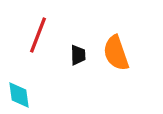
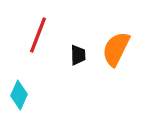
orange semicircle: moved 4 px up; rotated 45 degrees clockwise
cyan diamond: rotated 32 degrees clockwise
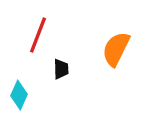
black trapezoid: moved 17 px left, 14 px down
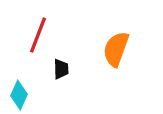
orange semicircle: rotated 6 degrees counterclockwise
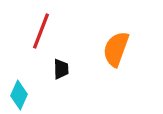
red line: moved 3 px right, 4 px up
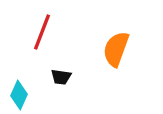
red line: moved 1 px right, 1 px down
black trapezoid: moved 8 px down; rotated 100 degrees clockwise
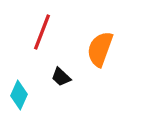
orange semicircle: moved 16 px left
black trapezoid: rotated 35 degrees clockwise
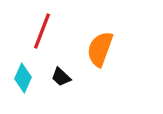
red line: moved 1 px up
cyan diamond: moved 4 px right, 17 px up
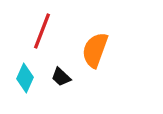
orange semicircle: moved 5 px left, 1 px down
cyan diamond: moved 2 px right
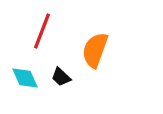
cyan diamond: rotated 48 degrees counterclockwise
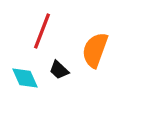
black trapezoid: moved 2 px left, 7 px up
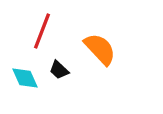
orange semicircle: moved 5 px right, 1 px up; rotated 117 degrees clockwise
